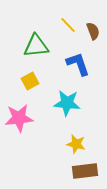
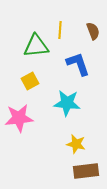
yellow line: moved 8 px left, 5 px down; rotated 48 degrees clockwise
brown rectangle: moved 1 px right
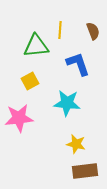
brown rectangle: moved 1 px left
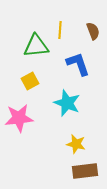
cyan star: rotated 16 degrees clockwise
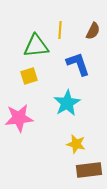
brown semicircle: rotated 48 degrees clockwise
yellow square: moved 1 px left, 5 px up; rotated 12 degrees clockwise
cyan star: rotated 20 degrees clockwise
brown rectangle: moved 4 px right, 1 px up
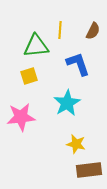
pink star: moved 2 px right, 1 px up
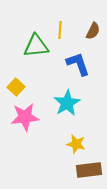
yellow square: moved 13 px left, 11 px down; rotated 30 degrees counterclockwise
pink star: moved 4 px right
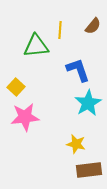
brown semicircle: moved 5 px up; rotated 12 degrees clockwise
blue L-shape: moved 6 px down
cyan star: moved 21 px right
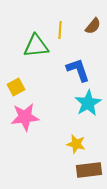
yellow square: rotated 18 degrees clockwise
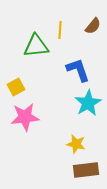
brown rectangle: moved 3 px left
